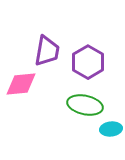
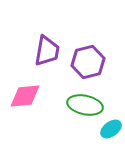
purple hexagon: rotated 16 degrees clockwise
pink diamond: moved 4 px right, 12 px down
cyan ellipse: rotated 30 degrees counterclockwise
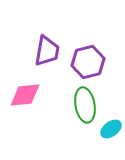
pink diamond: moved 1 px up
green ellipse: rotated 68 degrees clockwise
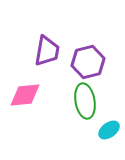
green ellipse: moved 4 px up
cyan ellipse: moved 2 px left, 1 px down
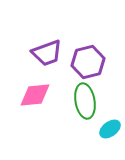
purple trapezoid: moved 2 px down; rotated 60 degrees clockwise
pink diamond: moved 10 px right
cyan ellipse: moved 1 px right, 1 px up
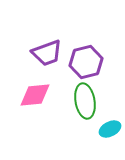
purple hexagon: moved 2 px left
cyan ellipse: rotated 10 degrees clockwise
